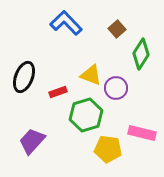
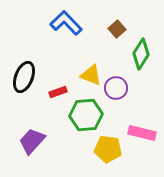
green hexagon: rotated 12 degrees clockwise
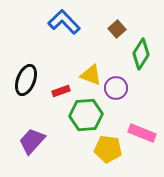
blue L-shape: moved 2 px left, 1 px up
black ellipse: moved 2 px right, 3 px down
red rectangle: moved 3 px right, 1 px up
pink rectangle: rotated 8 degrees clockwise
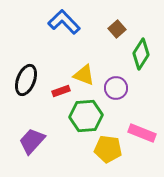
yellow triangle: moved 7 px left
green hexagon: moved 1 px down
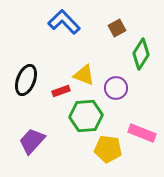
brown square: moved 1 px up; rotated 12 degrees clockwise
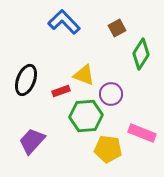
purple circle: moved 5 px left, 6 px down
